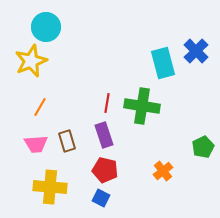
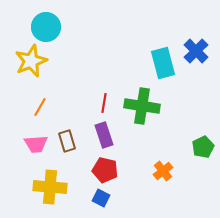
red line: moved 3 px left
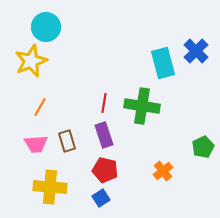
blue square: rotated 30 degrees clockwise
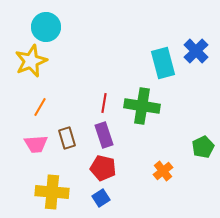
brown rectangle: moved 3 px up
red pentagon: moved 2 px left, 2 px up
yellow cross: moved 2 px right, 5 px down
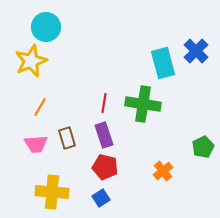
green cross: moved 1 px right, 2 px up
red pentagon: moved 2 px right, 1 px up
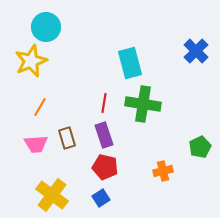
cyan rectangle: moved 33 px left
green pentagon: moved 3 px left
orange cross: rotated 24 degrees clockwise
yellow cross: moved 3 px down; rotated 32 degrees clockwise
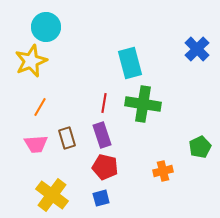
blue cross: moved 1 px right, 2 px up
purple rectangle: moved 2 px left
blue square: rotated 18 degrees clockwise
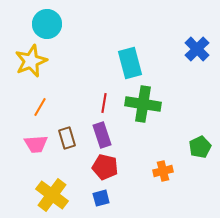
cyan circle: moved 1 px right, 3 px up
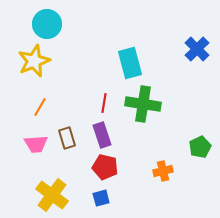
yellow star: moved 3 px right
